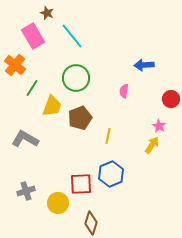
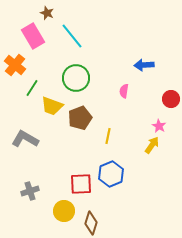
yellow trapezoid: rotated 90 degrees clockwise
gray cross: moved 4 px right
yellow circle: moved 6 px right, 8 px down
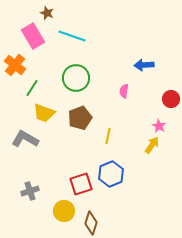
cyan line: rotated 32 degrees counterclockwise
yellow trapezoid: moved 8 px left, 7 px down
red square: rotated 15 degrees counterclockwise
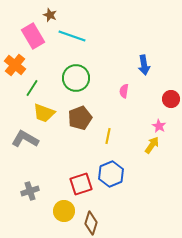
brown star: moved 3 px right, 2 px down
blue arrow: rotated 96 degrees counterclockwise
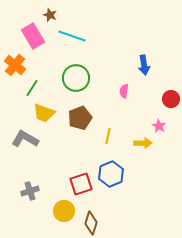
yellow arrow: moved 9 px left, 2 px up; rotated 54 degrees clockwise
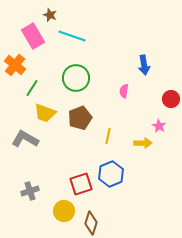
yellow trapezoid: moved 1 px right
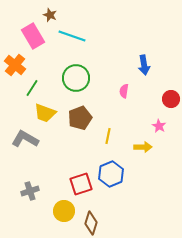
yellow arrow: moved 4 px down
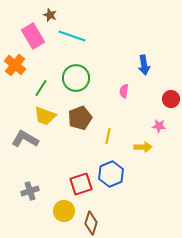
green line: moved 9 px right
yellow trapezoid: moved 3 px down
pink star: rotated 24 degrees counterclockwise
